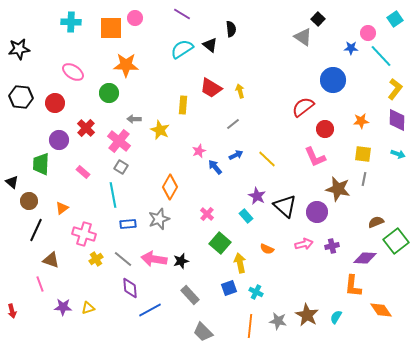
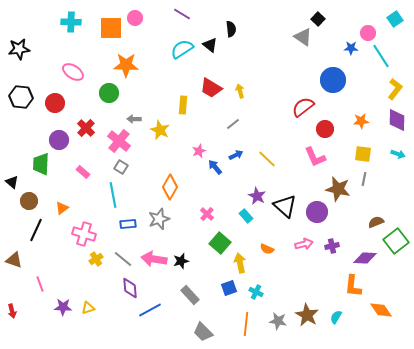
cyan line at (381, 56): rotated 10 degrees clockwise
brown triangle at (51, 260): moved 37 px left
orange line at (250, 326): moved 4 px left, 2 px up
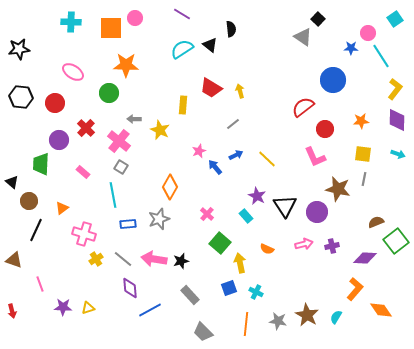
black triangle at (285, 206): rotated 15 degrees clockwise
orange L-shape at (353, 286): moved 2 px right, 3 px down; rotated 145 degrees counterclockwise
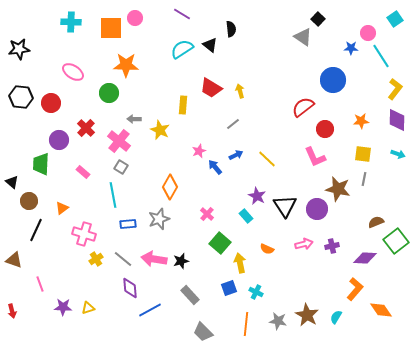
red circle at (55, 103): moved 4 px left
purple circle at (317, 212): moved 3 px up
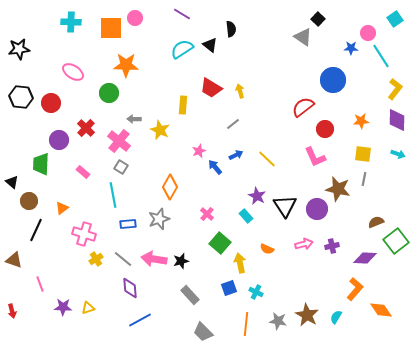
blue line at (150, 310): moved 10 px left, 10 px down
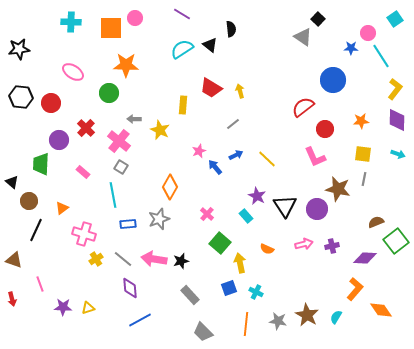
red arrow at (12, 311): moved 12 px up
